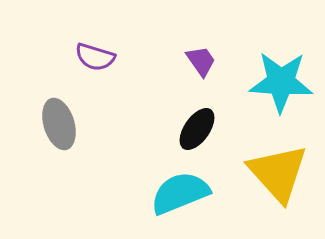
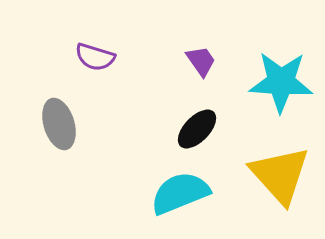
black ellipse: rotated 9 degrees clockwise
yellow triangle: moved 2 px right, 2 px down
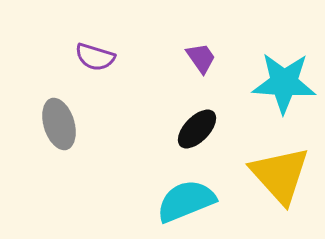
purple trapezoid: moved 3 px up
cyan star: moved 3 px right, 1 px down
cyan semicircle: moved 6 px right, 8 px down
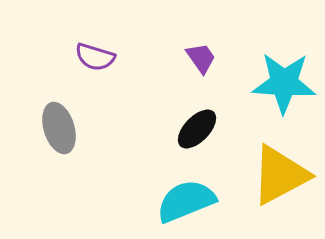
gray ellipse: moved 4 px down
yellow triangle: rotated 44 degrees clockwise
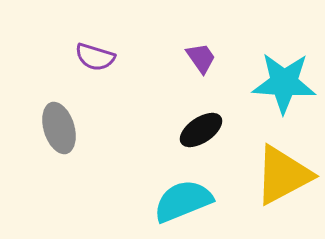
black ellipse: moved 4 px right, 1 px down; rotated 12 degrees clockwise
yellow triangle: moved 3 px right
cyan semicircle: moved 3 px left
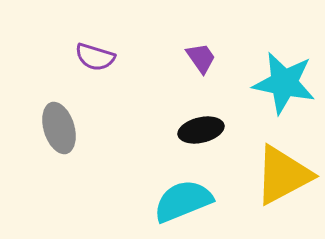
cyan star: rotated 8 degrees clockwise
black ellipse: rotated 21 degrees clockwise
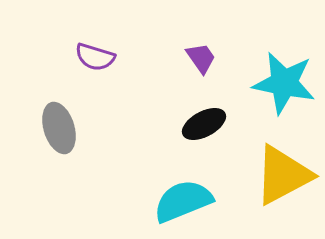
black ellipse: moved 3 px right, 6 px up; rotated 15 degrees counterclockwise
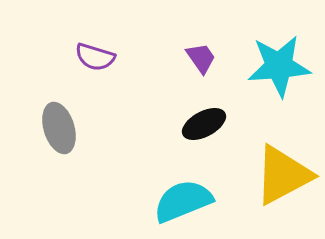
cyan star: moved 5 px left, 17 px up; rotated 16 degrees counterclockwise
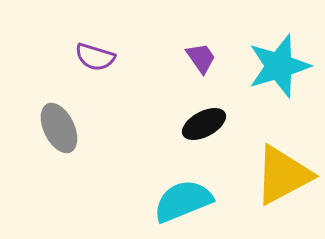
cyan star: rotated 12 degrees counterclockwise
gray ellipse: rotated 9 degrees counterclockwise
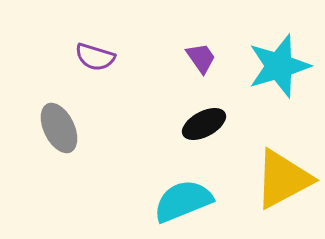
yellow triangle: moved 4 px down
